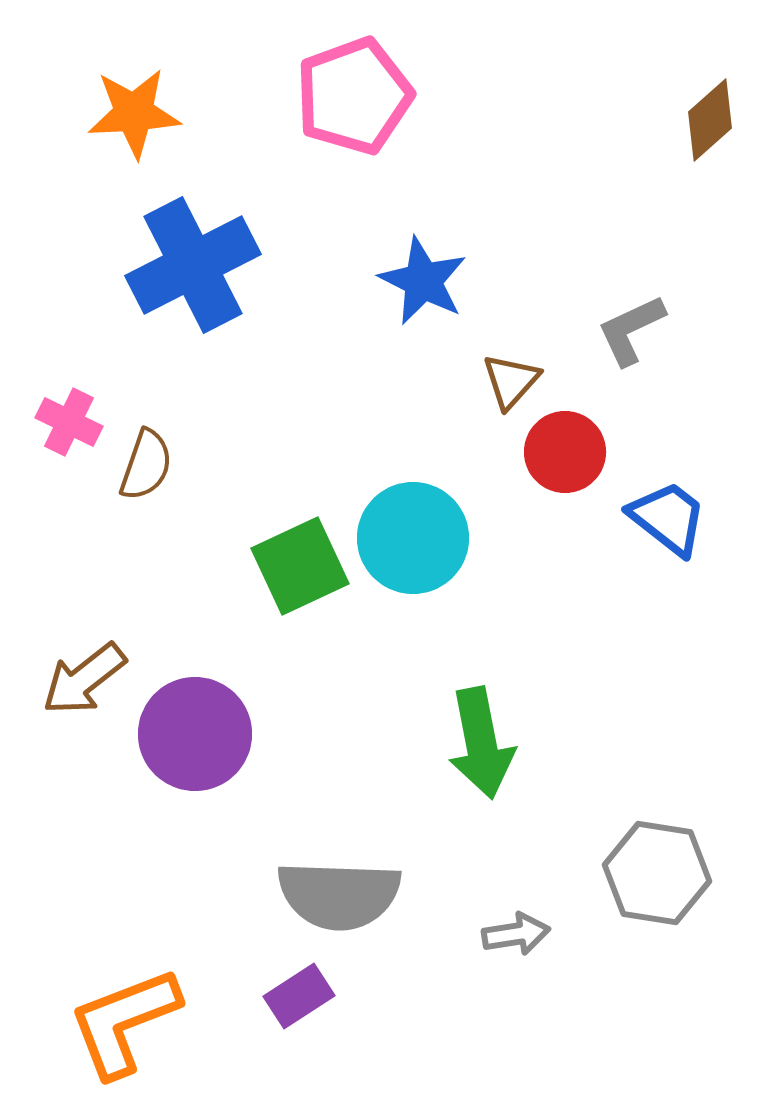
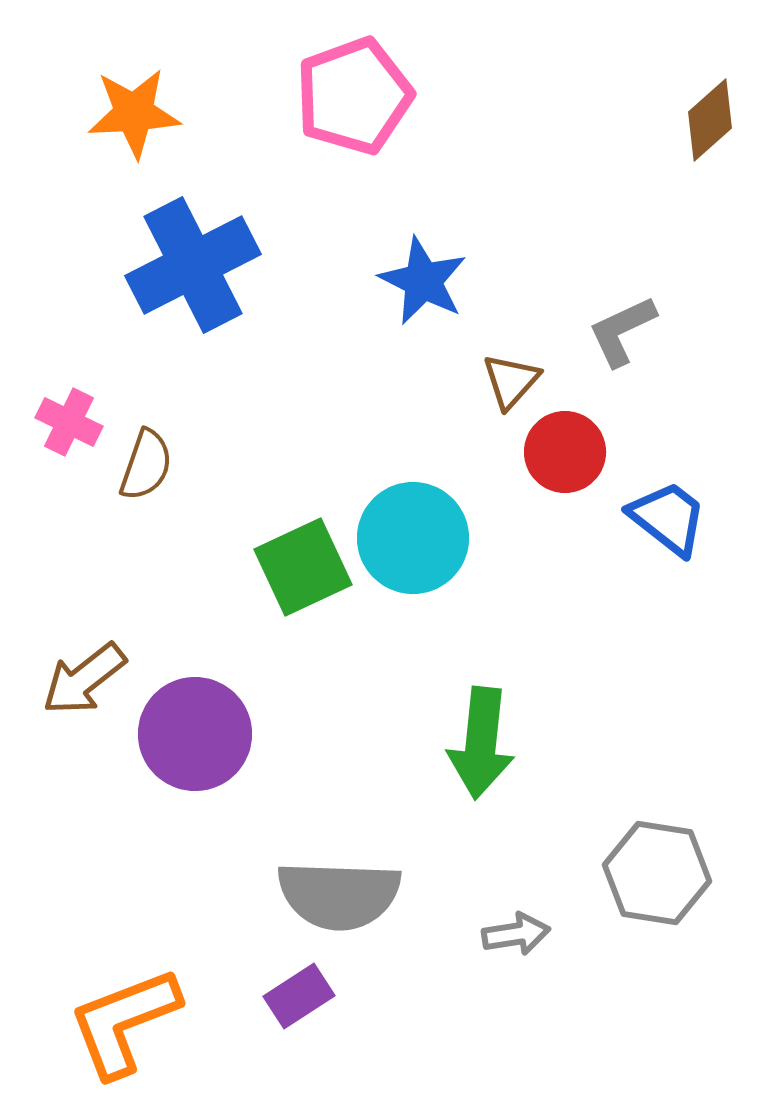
gray L-shape: moved 9 px left, 1 px down
green square: moved 3 px right, 1 px down
green arrow: rotated 17 degrees clockwise
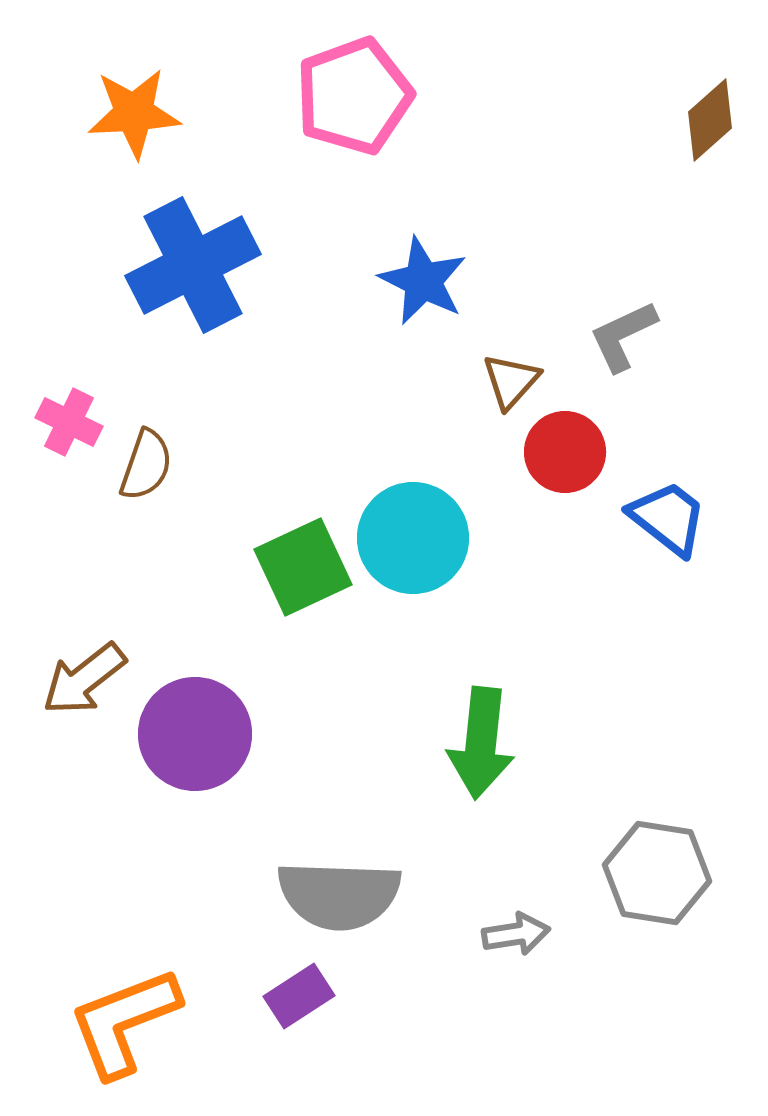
gray L-shape: moved 1 px right, 5 px down
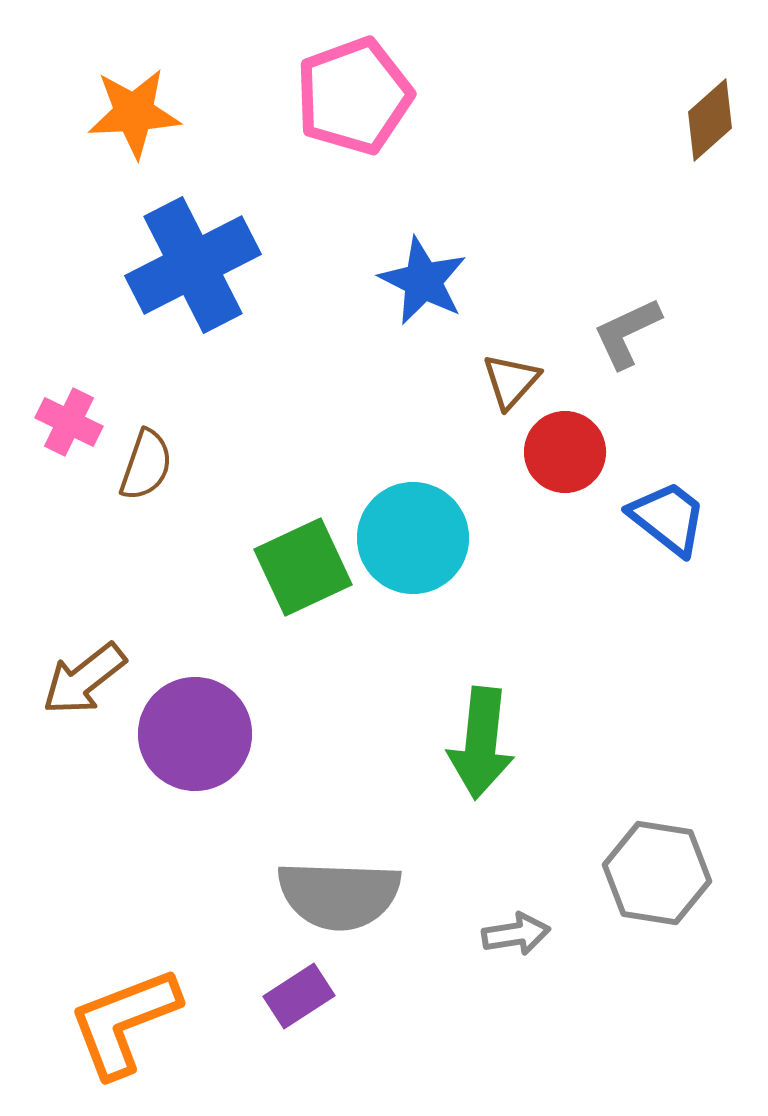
gray L-shape: moved 4 px right, 3 px up
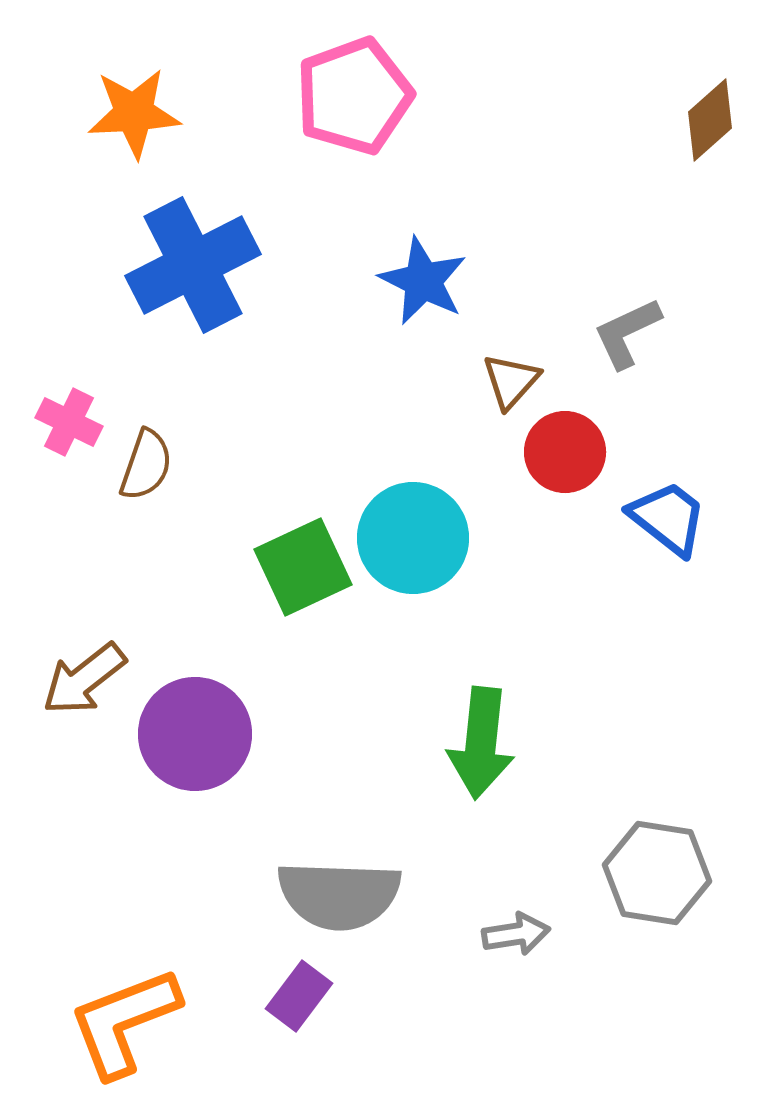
purple rectangle: rotated 20 degrees counterclockwise
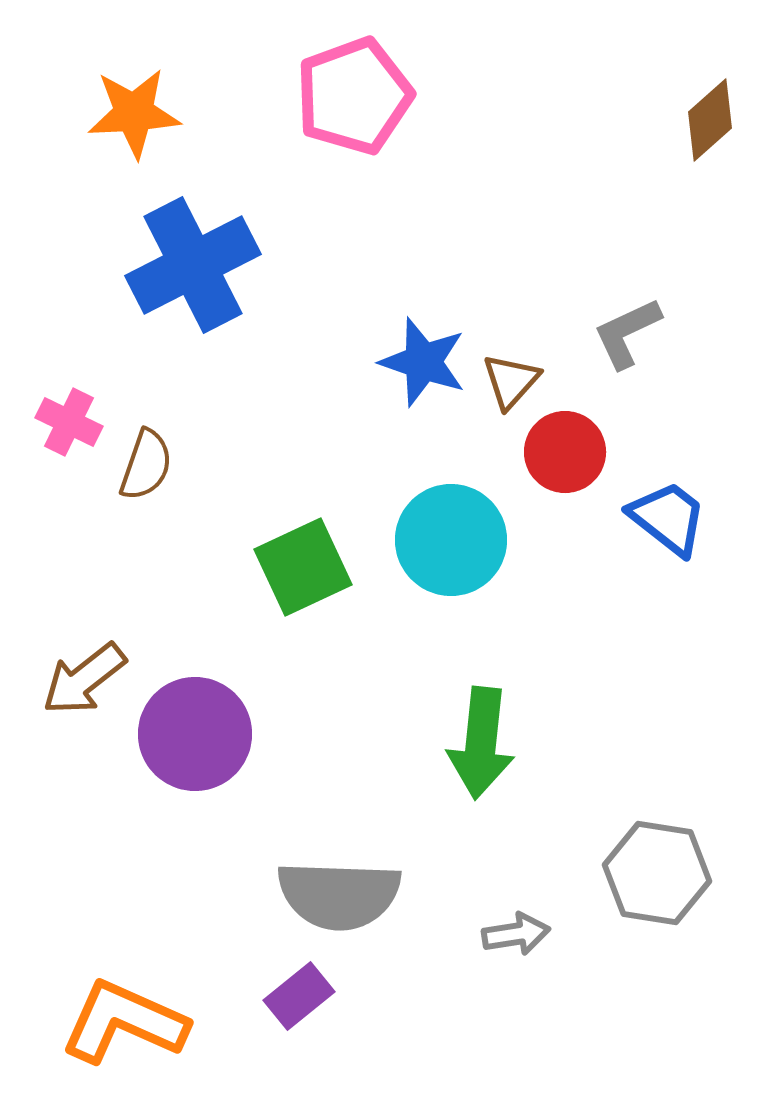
blue star: moved 81 px down; rotated 8 degrees counterclockwise
cyan circle: moved 38 px right, 2 px down
purple rectangle: rotated 14 degrees clockwise
orange L-shape: rotated 45 degrees clockwise
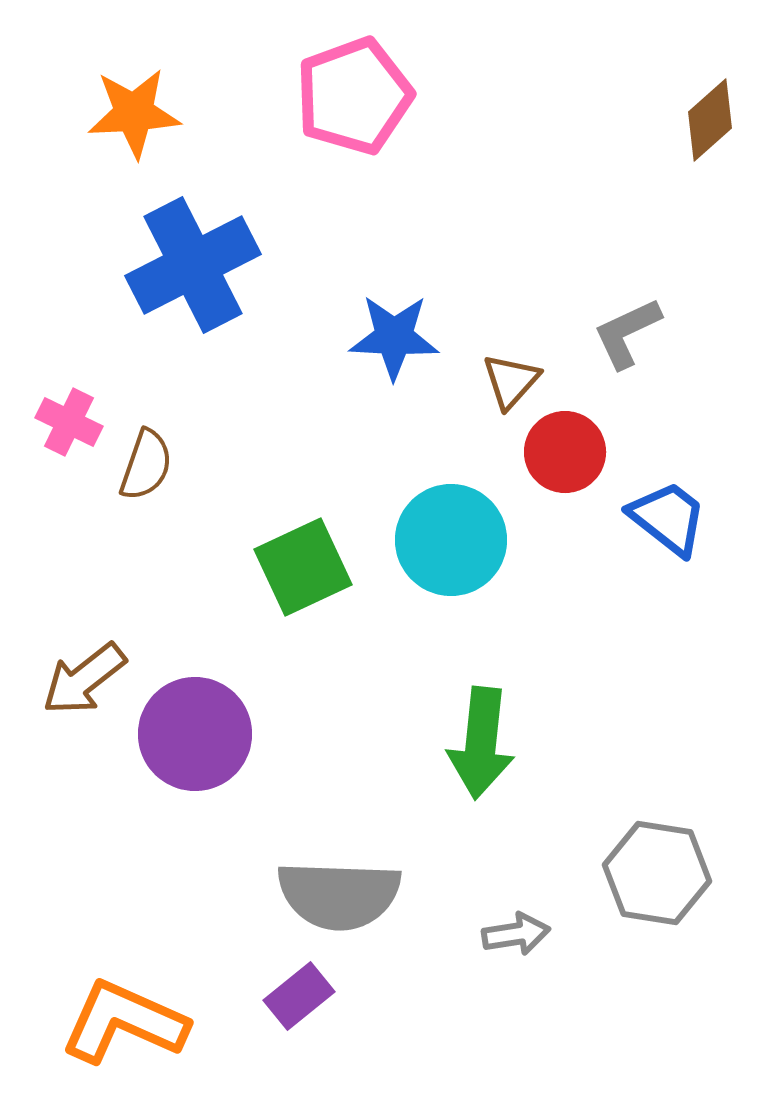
blue star: moved 29 px left, 25 px up; rotated 16 degrees counterclockwise
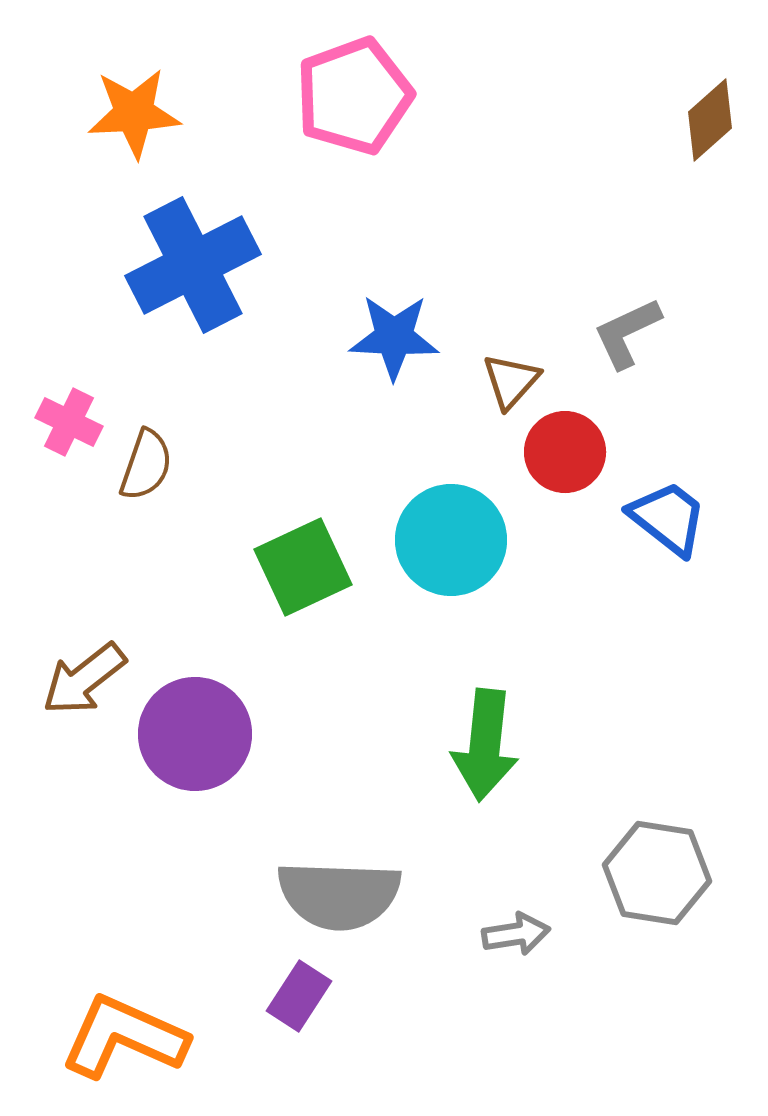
green arrow: moved 4 px right, 2 px down
purple rectangle: rotated 18 degrees counterclockwise
orange L-shape: moved 15 px down
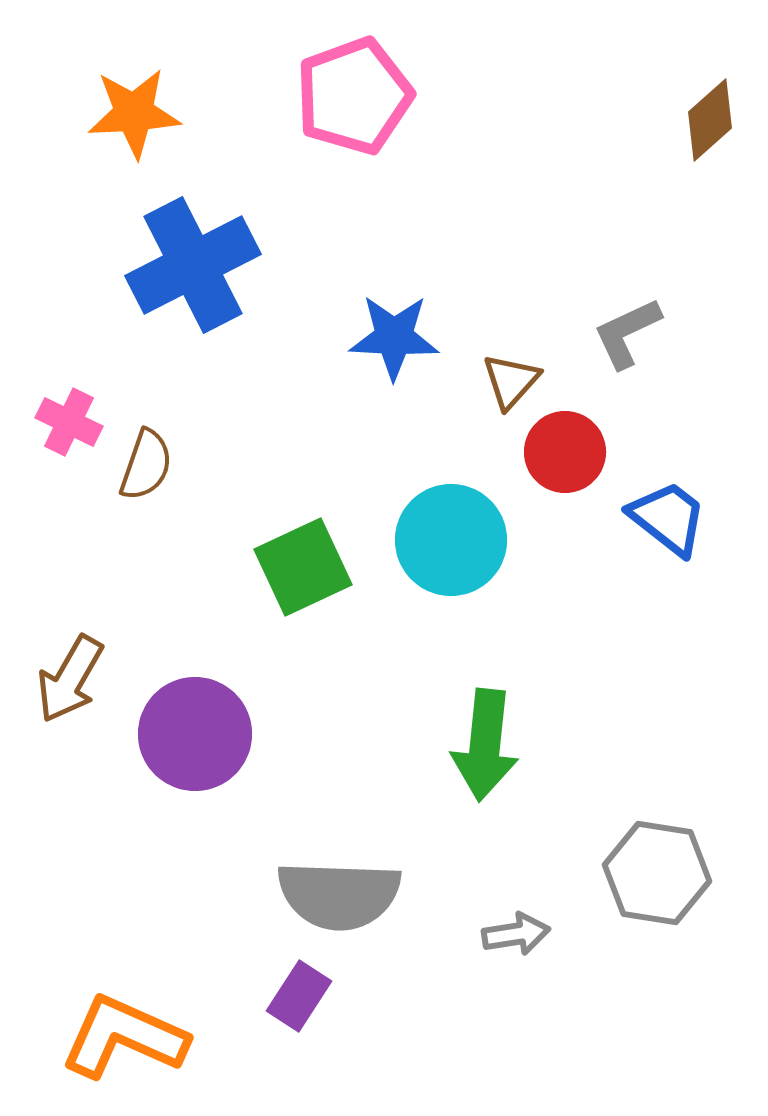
brown arrow: moved 14 px left; rotated 22 degrees counterclockwise
